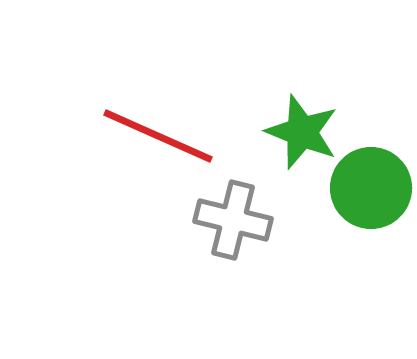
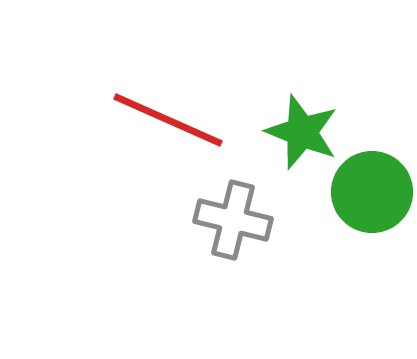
red line: moved 10 px right, 16 px up
green circle: moved 1 px right, 4 px down
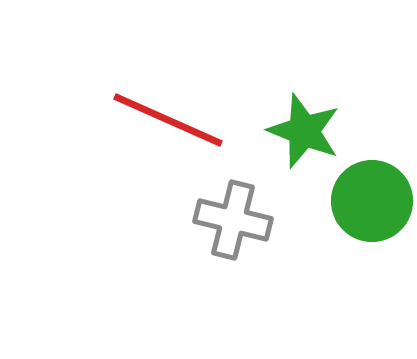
green star: moved 2 px right, 1 px up
green circle: moved 9 px down
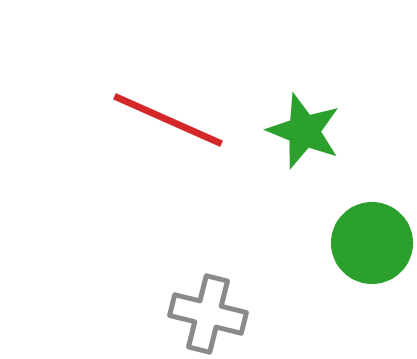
green circle: moved 42 px down
gray cross: moved 25 px left, 94 px down
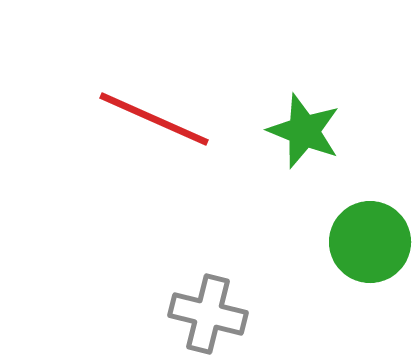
red line: moved 14 px left, 1 px up
green circle: moved 2 px left, 1 px up
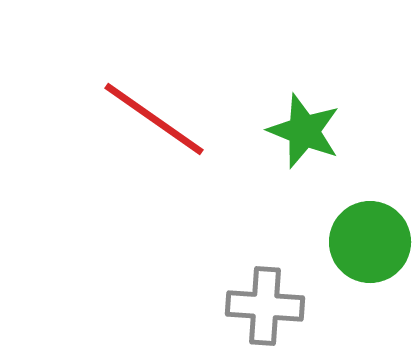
red line: rotated 11 degrees clockwise
gray cross: moved 57 px right, 8 px up; rotated 10 degrees counterclockwise
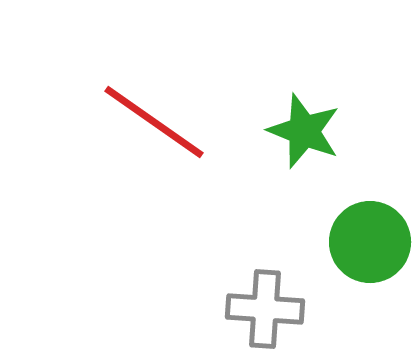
red line: moved 3 px down
gray cross: moved 3 px down
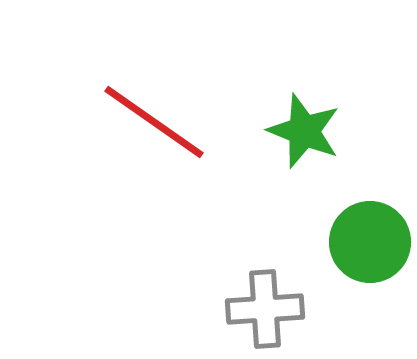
gray cross: rotated 8 degrees counterclockwise
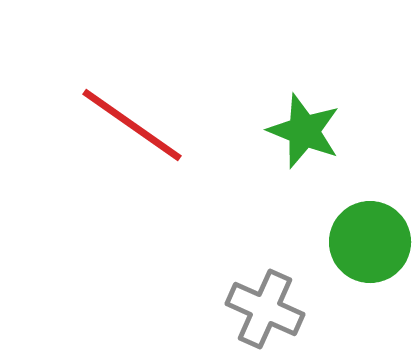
red line: moved 22 px left, 3 px down
gray cross: rotated 28 degrees clockwise
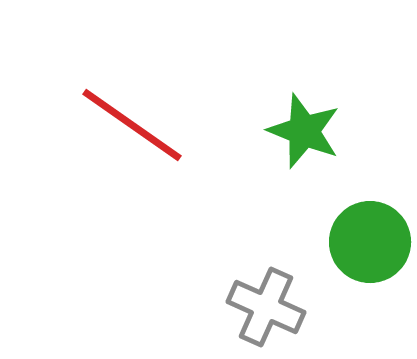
gray cross: moved 1 px right, 2 px up
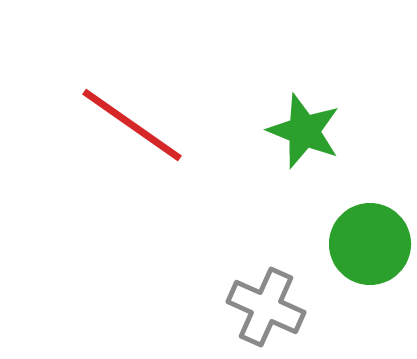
green circle: moved 2 px down
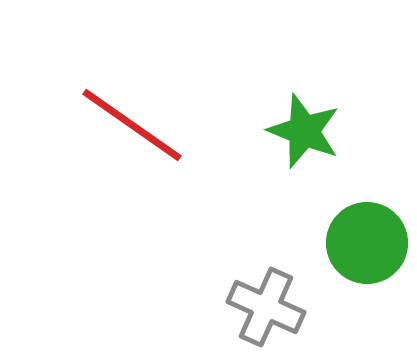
green circle: moved 3 px left, 1 px up
